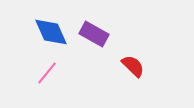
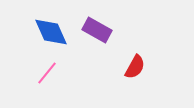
purple rectangle: moved 3 px right, 4 px up
red semicircle: moved 2 px right, 1 px down; rotated 75 degrees clockwise
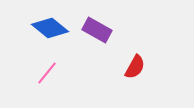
blue diamond: moved 1 px left, 4 px up; rotated 27 degrees counterclockwise
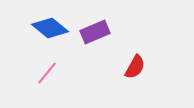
purple rectangle: moved 2 px left, 2 px down; rotated 52 degrees counterclockwise
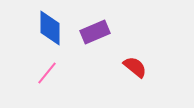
blue diamond: rotated 51 degrees clockwise
red semicircle: rotated 80 degrees counterclockwise
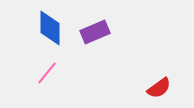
red semicircle: moved 24 px right, 21 px down; rotated 105 degrees clockwise
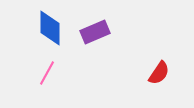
pink line: rotated 10 degrees counterclockwise
red semicircle: moved 15 px up; rotated 20 degrees counterclockwise
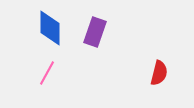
purple rectangle: rotated 48 degrees counterclockwise
red semicircle: rotated 20 degrees counterclockwise
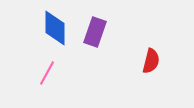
blue diamond: moved 5 px right
red semicircle: moved 8 px left, 12 px up
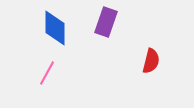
purple rectangle: moved 11 px right, 10 px up
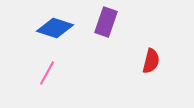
blue diamond: rotated 72 degrees counterclockwise
